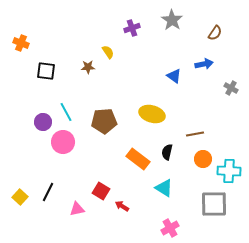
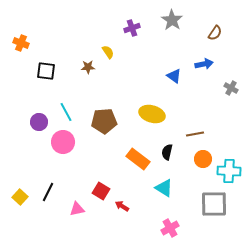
purple circle: moved 4 px left
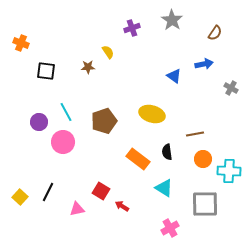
brown pentagon: rotated 15 degrees counterclockwise
black semicircle: rotated 21 degrees counterclockwise
gray square: moved 9 px left
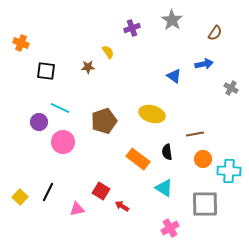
cyan line: moved 6 px left, 4 px up; rotated 36 degrees counterclockwise
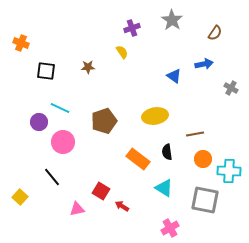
yellow semicircle: moved 14 px right
yellow ellipse: moved 3 px right, 2 px down; rotated 25 degrees counterclockwise
black line: moved 4 px right, 15 px up; rotated 66 degrees counterclockwise
gray square: moved 4 px up; rotated 12 degrees clockwise
